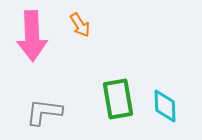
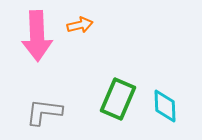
orange arrow: rotated 70 degrees counterclockwise
pink arrow: moved 5 px right
green rectangle: rotated 33 degrees clockwise
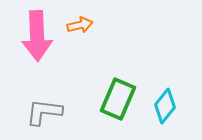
cyan diamond: rotated 40 degrees clockwise
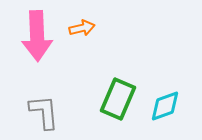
orange arrow: moved 2 px right, 3 px down
cyan diamond: rotated 32 degrees clockwise
gray L-shape: rotated 78 degrees clockwise
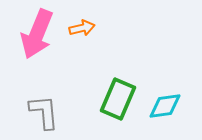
pink arrow: moved 2 px up; rotated 24 degrees clockwise
cyan diamond: rotated 12 degrees clockwise
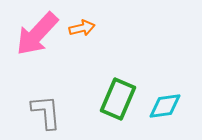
pink arrow: rotated 21 degrees clockwise
gray L-shape: moved 2 px right
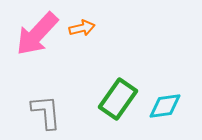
green rectangle: rotated 12 degrees clockwise
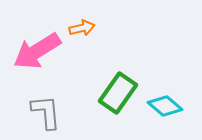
pink arrow: moved 17 px down; rotated 15 degrees clockwise
green rectangle: moved 6 px up
cyan diamond: rotated 48 degrees clockwise
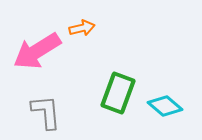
green rectangle: rotated 15 degrees counterclockwise
